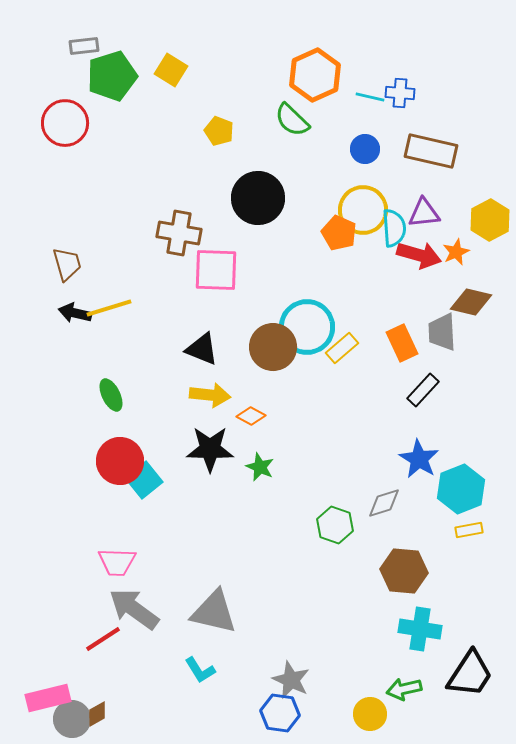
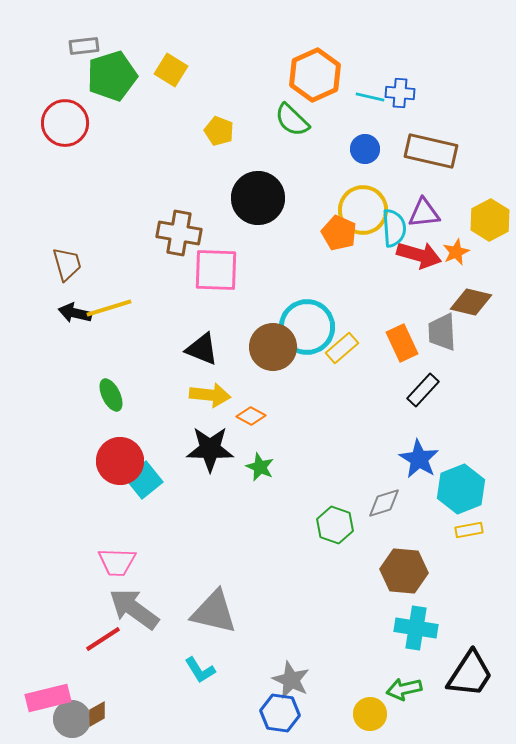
cyan cross at (420, 629): moved 4 px left, 1 px up
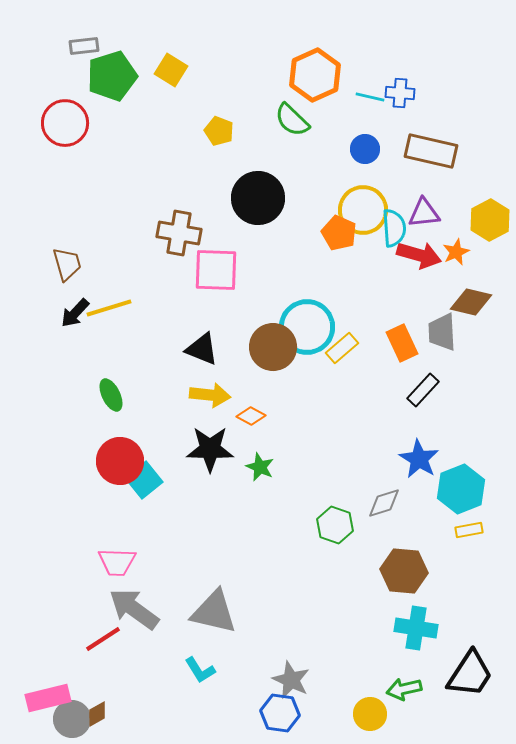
black arrow at (75, 313): rotated 60 degrees counterclockwise
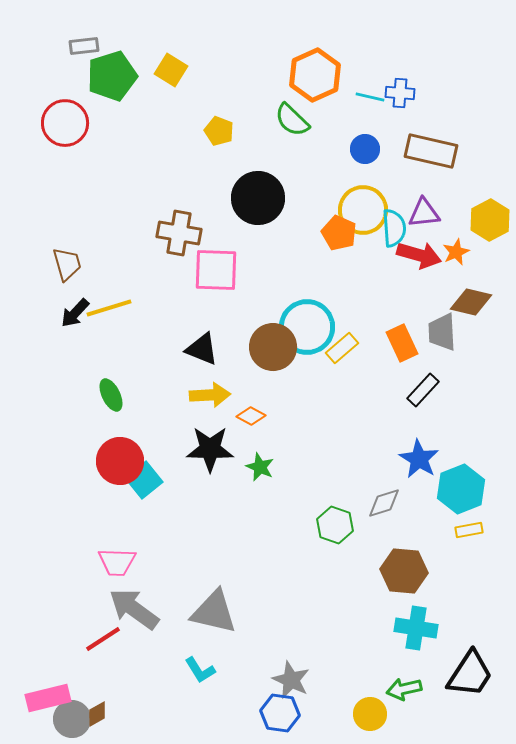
yellow arrow at (210, 395): rotated 9 degrees counterclockwise
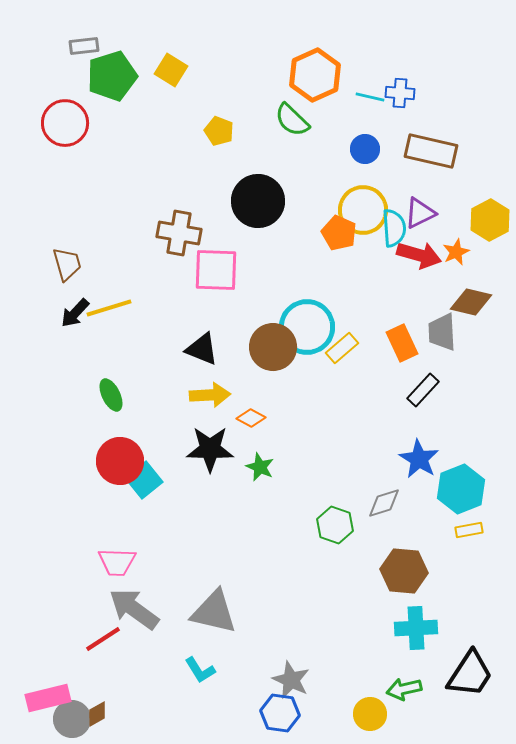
black circle at (258, 198): moved 3 px down
purple triangle at (424, 213): moved 4 px left; rotated 20 degrees counterclockwise
orange diamond at (251, 416): moved 2 px down
cyan cross at (416, 628): rotated 12 degrees counterclockwise
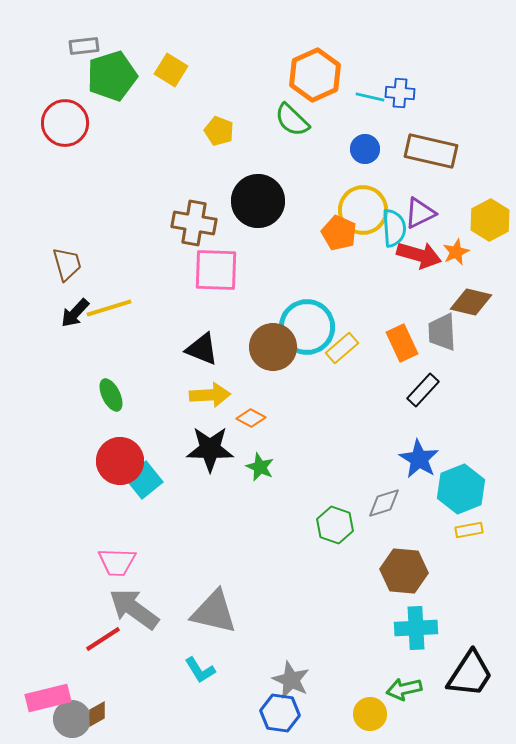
brown cross at (179, 233): moved 15 px right, 10 px up
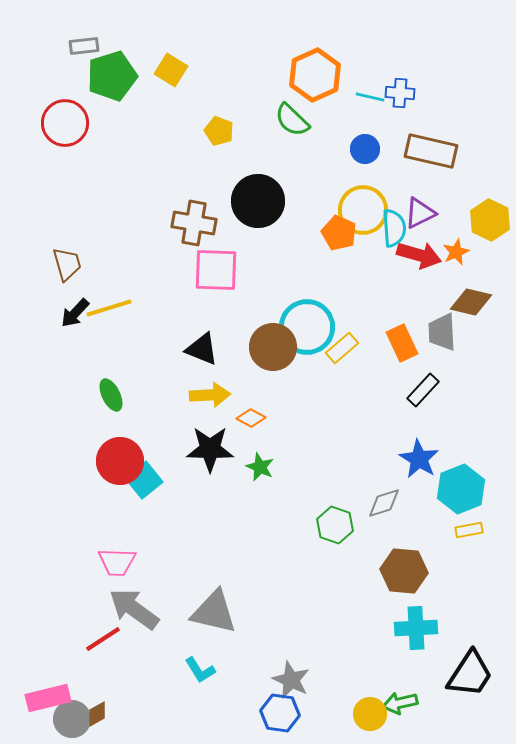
yellow hexagon at (490, 220): rotated 6 degrees counterclockwise
green arrow at (404, 689): moved 4 px left, 14 px down
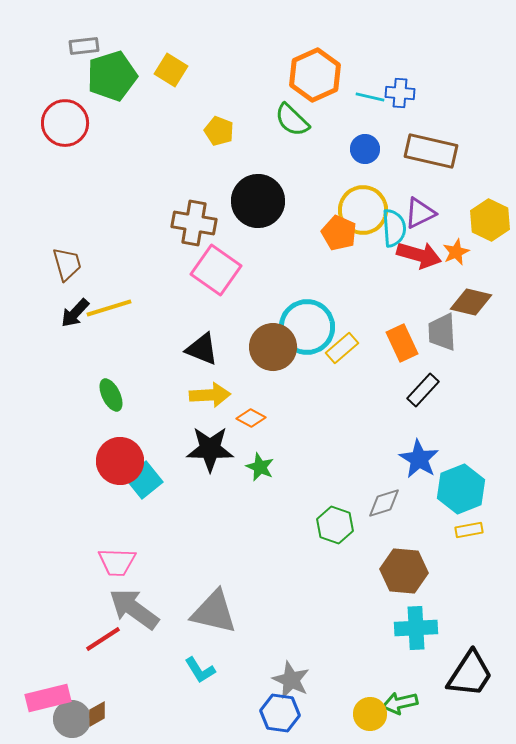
pink square at (216, 270): rotated 33 degrees clockwise
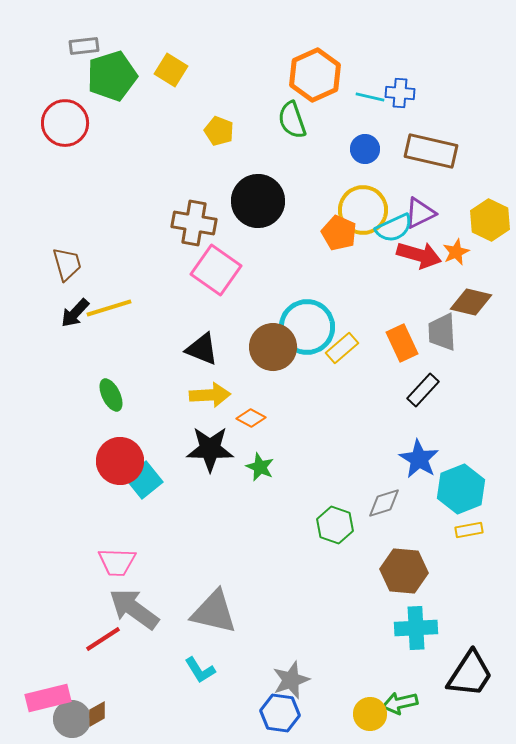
green semicircle at (292, 120): rotated 27 degrees clockwise
cyan semicircle at (394, 228): rotated 69 degrees clockwise
gray star at (291, 680): rotated 27 degrees clockwise
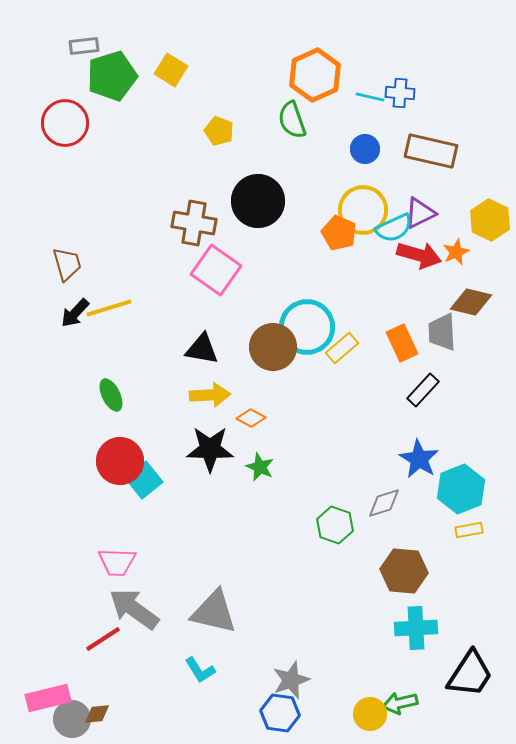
black triangle at (202, 349): rotated 12 degrees counterclockwise
brown diamond at (97, 714): rotated 24 degrees clockwise
